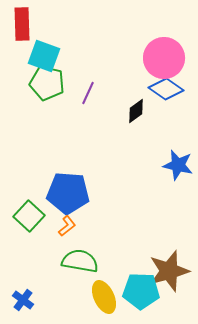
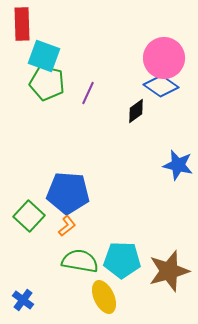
blue diamond: moved 5 px left, 3 px up
cyan pentagon: moved 19 px left, 31 px up
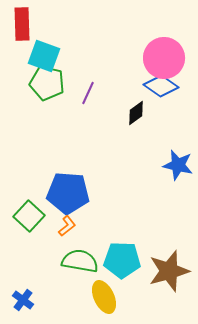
black diamond: moved 2 px down
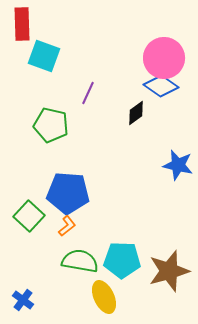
green pentagon: moved 4 px right, 42 px down
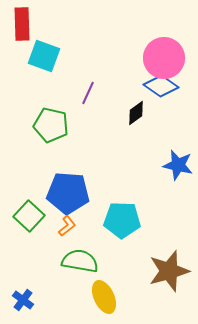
cyan pentagon: moved 40 px up
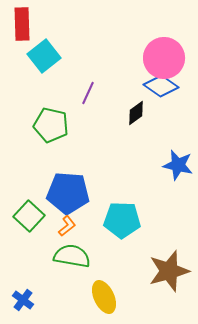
cyan square: rotated 32 degrees clockwise
green semicircle: moved 8 px left, 5 px up
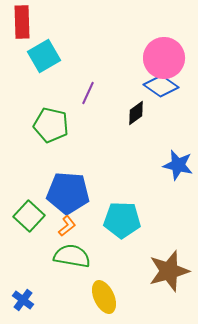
red rectangle: moved 2 px up
cyan square: rotated 8 degrees clockwise
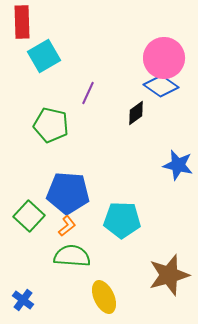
green semicircle: rotated 6 degrees counterclockwise
brown star: moved 4 px down
